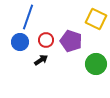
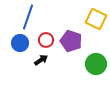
blue circle: moved 1 px down
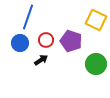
yellow square: moved 1 px down
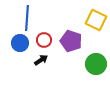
blue line: moved 1 px left, 1 px down; rotated 15 degrees counterclockwise
red circle: moved 2 px left
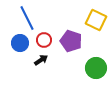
blue line: rotated 30 degrees counterclockwise
green circle: moved 4 px down
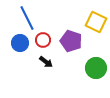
yellow square: moved 2 px down
red circle: moved 1 px left
black arrow: moved 5 px right, 2 px down; rotated 72 degrees clockwise
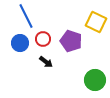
blue line: moved 1 px left, 2 px up
red circle: moved 1 px up
green circle: moved 1 px left, 12 px down
